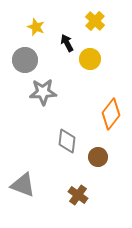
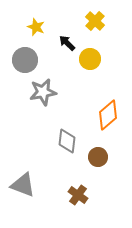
black arrow: rotated 18 degrees counterclockwise
gray star: rotated 8 degrees counterclockwise
orange diamond: moved 3 px left, 1 px down; rotated 12 degrees clockwise
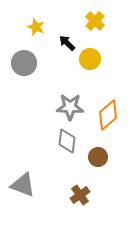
gray circle: moved 1 px left, 3 px down
gray star: moved 27 px right, 15 px down; rotated 12 degrees clockwise
brown cross: moved 2 px right; rotated 18 degrees clockwise
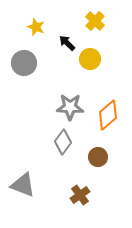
gray diamond: moved 4 px left, 1 px down; rotated 30 degrees clockwise
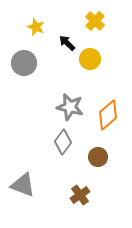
gray star: rotated 12 degrees clockwise
